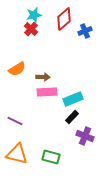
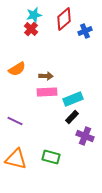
brown arrow: moved 3 px right, 1 px up
orange triangle: moved 1 px left, 5 px down
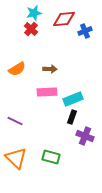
cyan star: moved 2 px up
red diamond: rotated 35 degrees clockwise
brown arrow: moved 4 px right, 7 px up
black rectangle: rotated 24 degrees counterclockwise
orange triangle: moved 1 px up; rotated 30 degrees clockwise
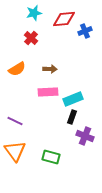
red cross: moved 9 px down
pink rectangle: moved 1 px right
orange triangle: moved 1 px left, 7 px up; rotated 10 degrees clockwise
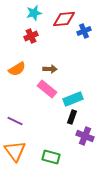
blue cross: moved 1 px left
red cross: moved 2 px up; rotated 24 degrees clockwise
pink rectangle: moved 1 px left, 3 px up; rotated 42 degrees clockwise
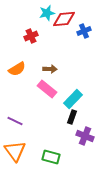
cyan star: moved 13 px right
cyan rectangle: rotated 24 degrees counterclockwise
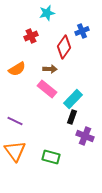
red diamond: moved 28 px down; rotated 50 degrees counterclockwise
blue cross: moved 2 px left
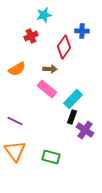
cyan star: moved 3 px left, 2 px down
blue cross: rotated 24 degrees clockwise
purple cross: moved 6 px up; rotated 12 degrees clockwise
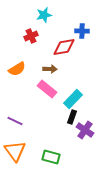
red diamond: rotated 45 degrees clockwise
